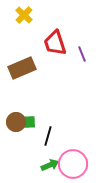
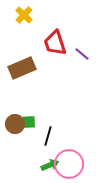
purple line: rotated 28 degrees counterclockwise
brown circle: moved 1 px left, 2 px down
pink circle: moved 4 px left
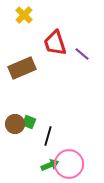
green square: rotated 24 degrees clockwise
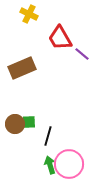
yellow cross: moved 5 px right, 1 px up; rotated 18 degrees counterclockwise
red trapezoid: moved 5 px right, 5 px up; rotated 12 degrees counterclockwise
green square: rotated 24 degrees counterclockwise
green arrow: rotated 84 degrees counterclockwise
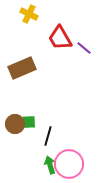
purple line: moved 2 px right, 6 px up
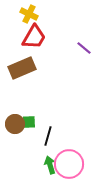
red trapezoid: moved 26 px left, 1 px up; rotated 120 degrees counterclockwise
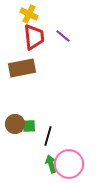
red trapezoid: rotated 36 degrees counterclockwise
purple line: moved 21 px left, 12 px up
brown rectangle: rotated 12 degrees clockwise
green square: moved 4 px down
green arrow: moved 1 px right, 1 px up
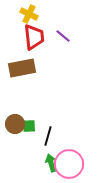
green arrow: moved 1 px up
